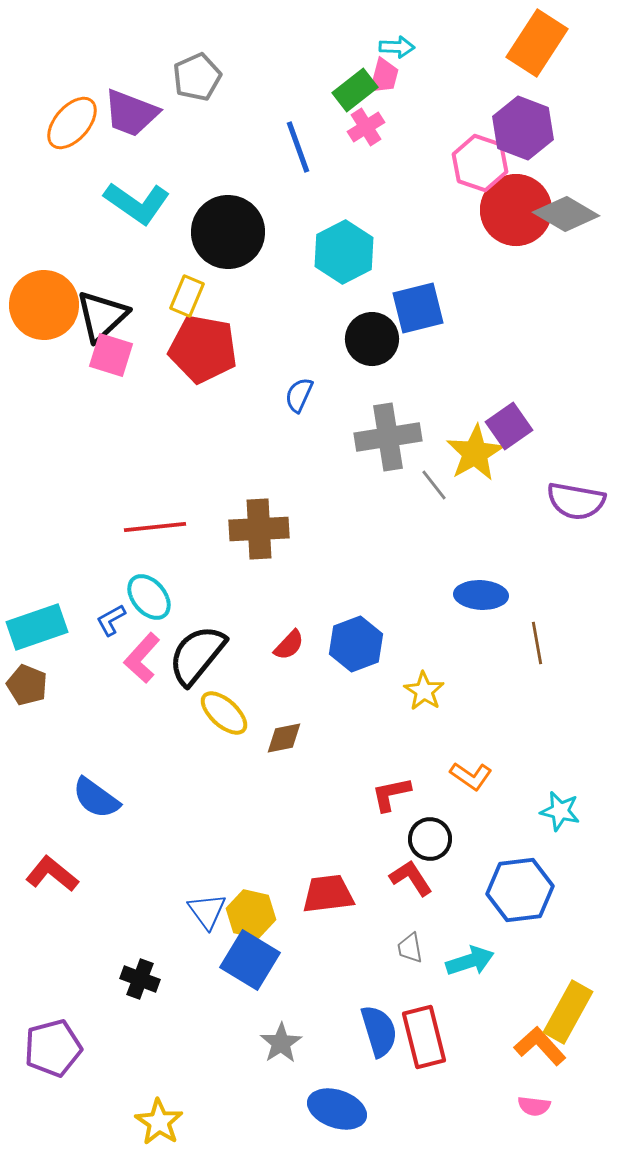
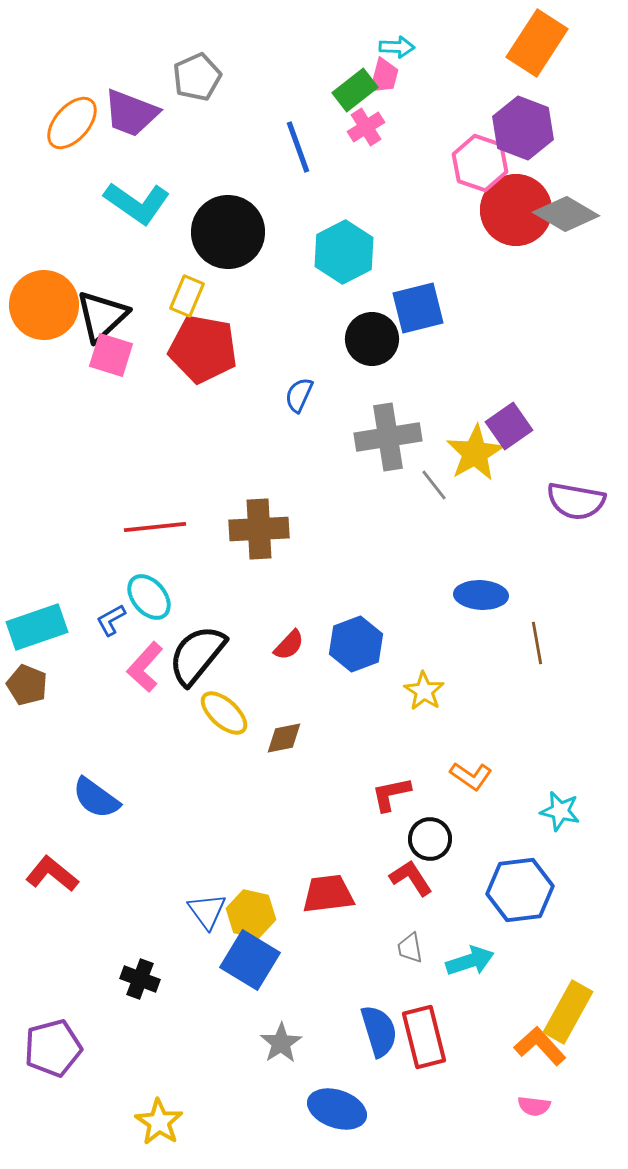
pink L-shape at (142, 658): moved 3 px right, 9 px down
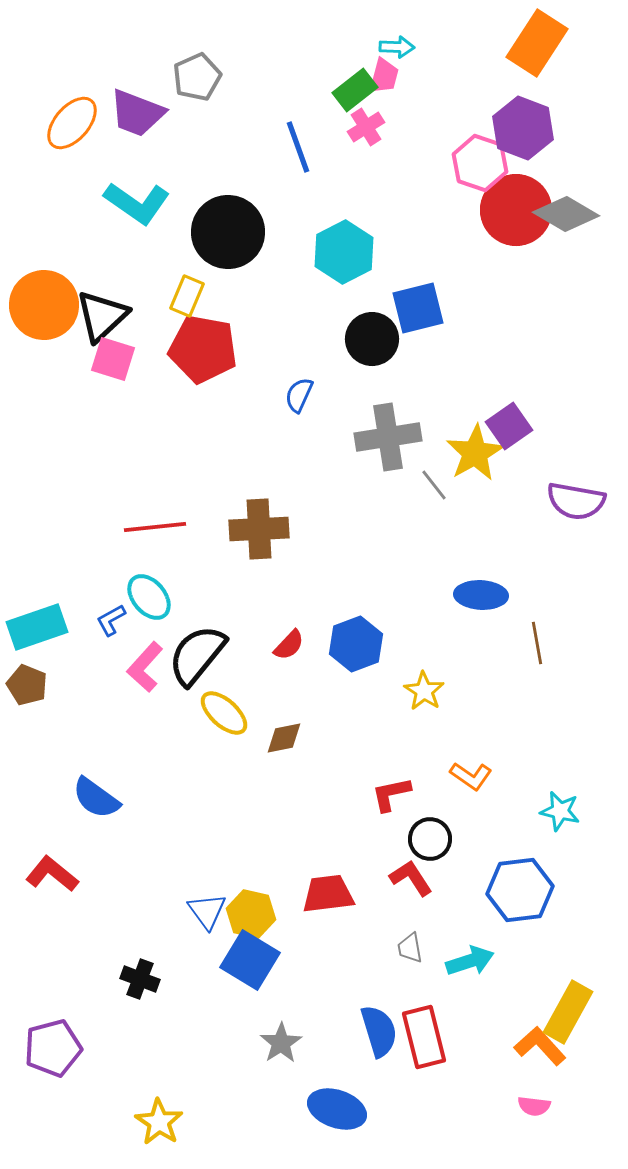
purple trapezoid at (131, 113): moved 6 px right
pink square at (111, 355): moved 2 px right, 4 px down
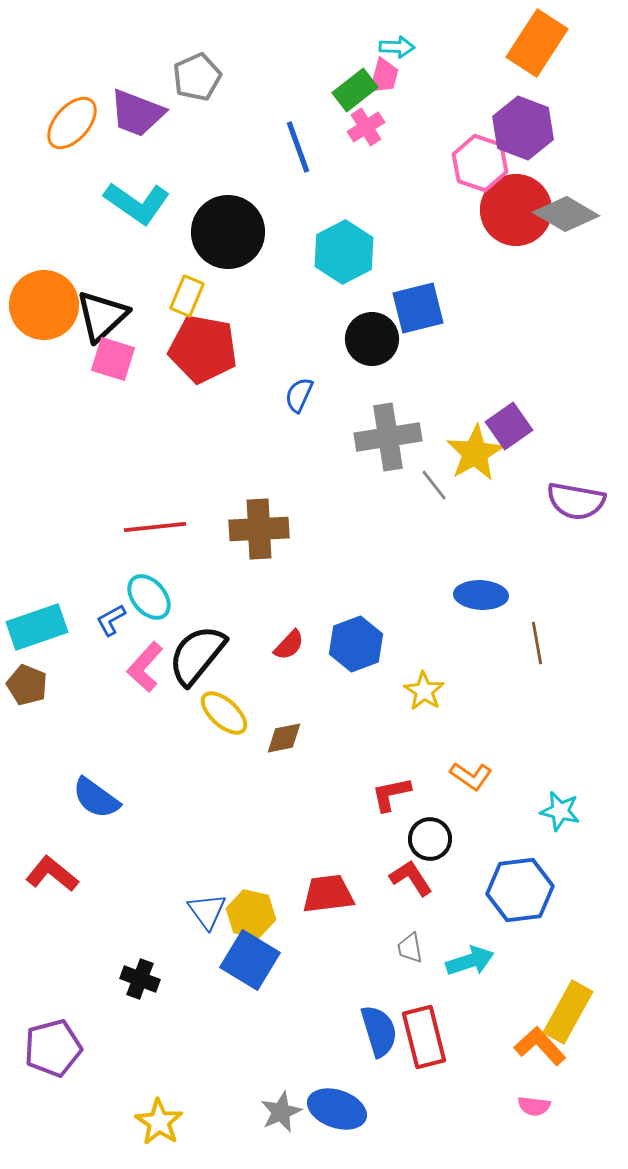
gray star at (281, 1043): moved 69 px down; rotated 9 degrees clockwise
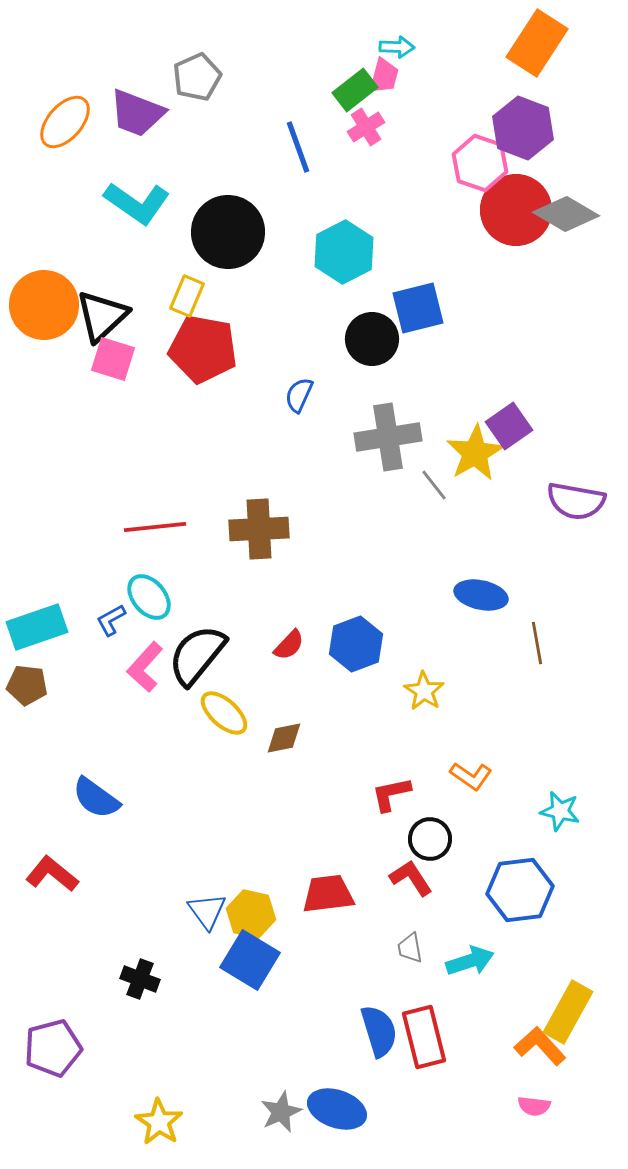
orange ellipse at (72, 123): moved 7 px left, 1 px up
blue ellipse at (481, 595): rotated 9 degrees clockwise
brown pentagon at (27, 685): rotated 15 degrees counterclockwise
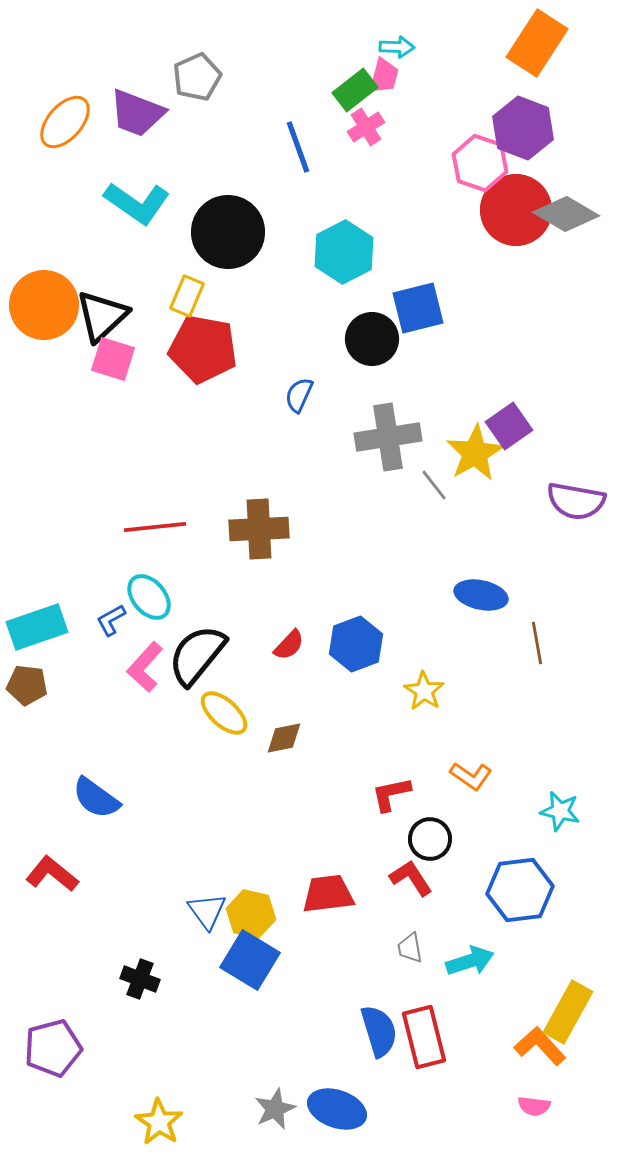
gray star at (281, 1112): moved 6 px left, 3 px up
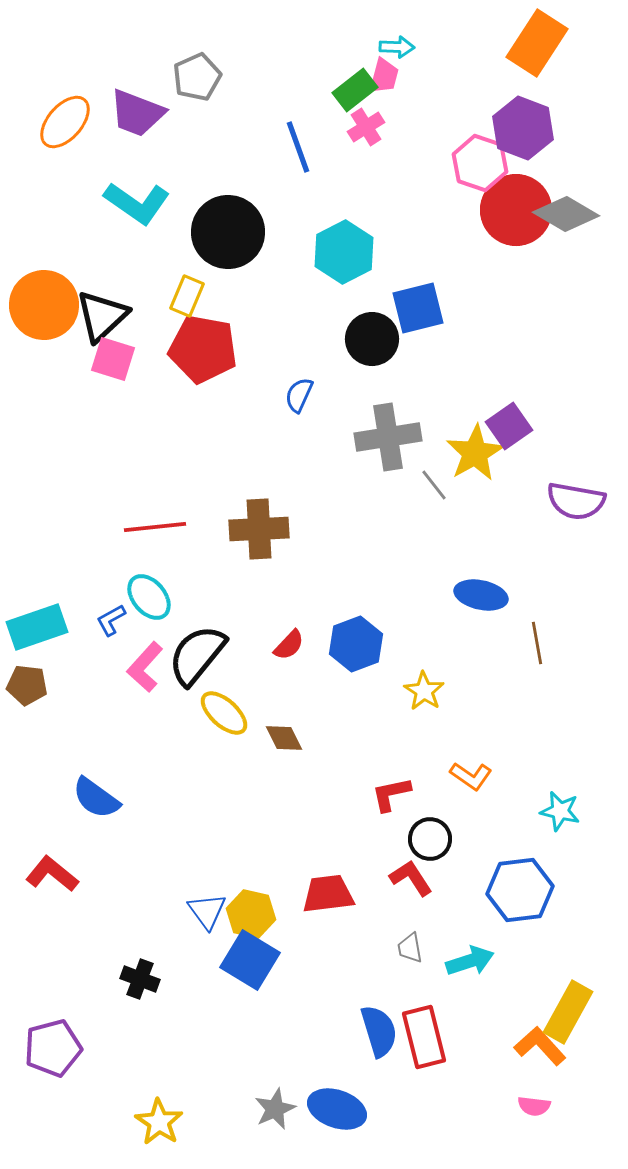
brown diamond at (284, 738): rotated 75 degrees clockwise
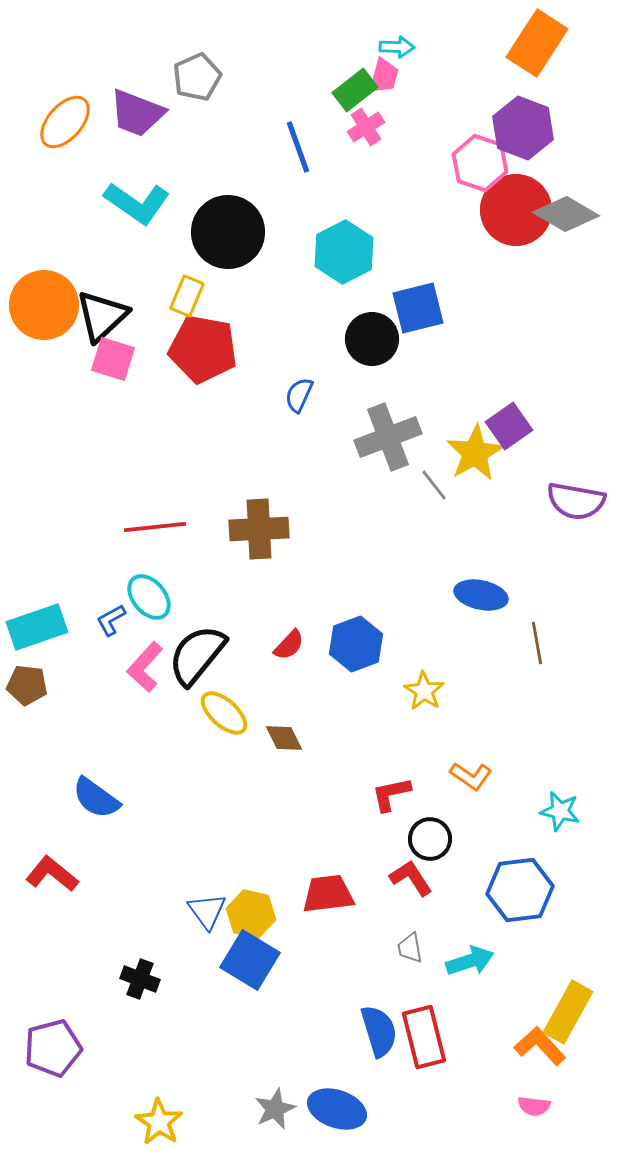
gray cross at (388, 437): rotated 12 degrees counterclockwise
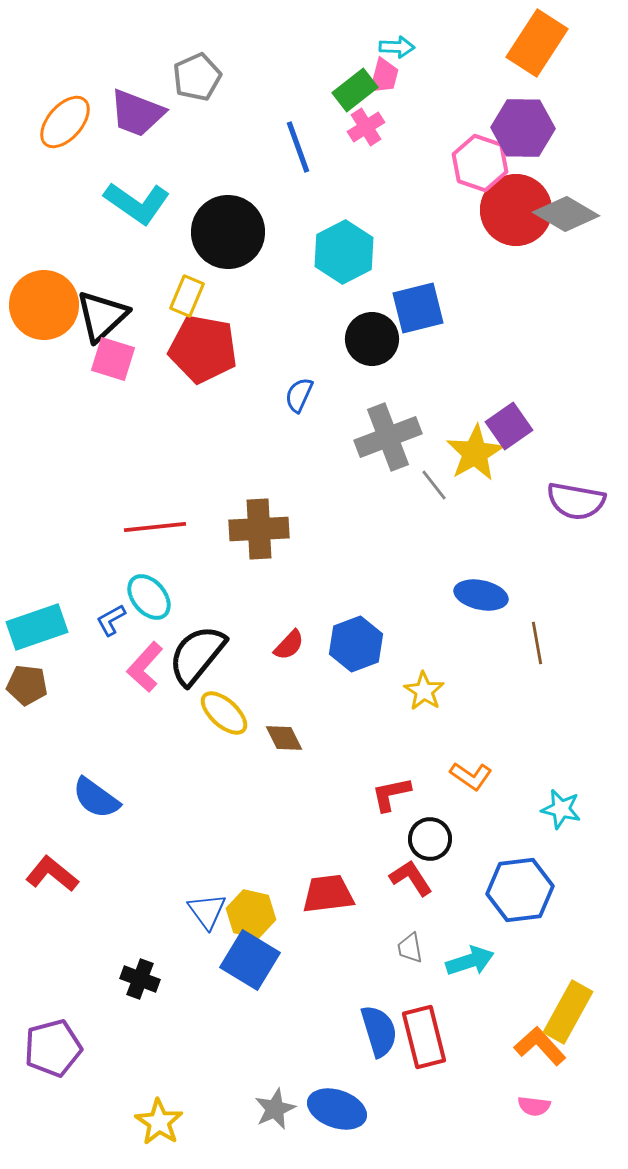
purple hexagon at (523, 128): rotated 20 degrees counterclockwise
cyan star at (560, 811): moved 1 px right, 2 px up
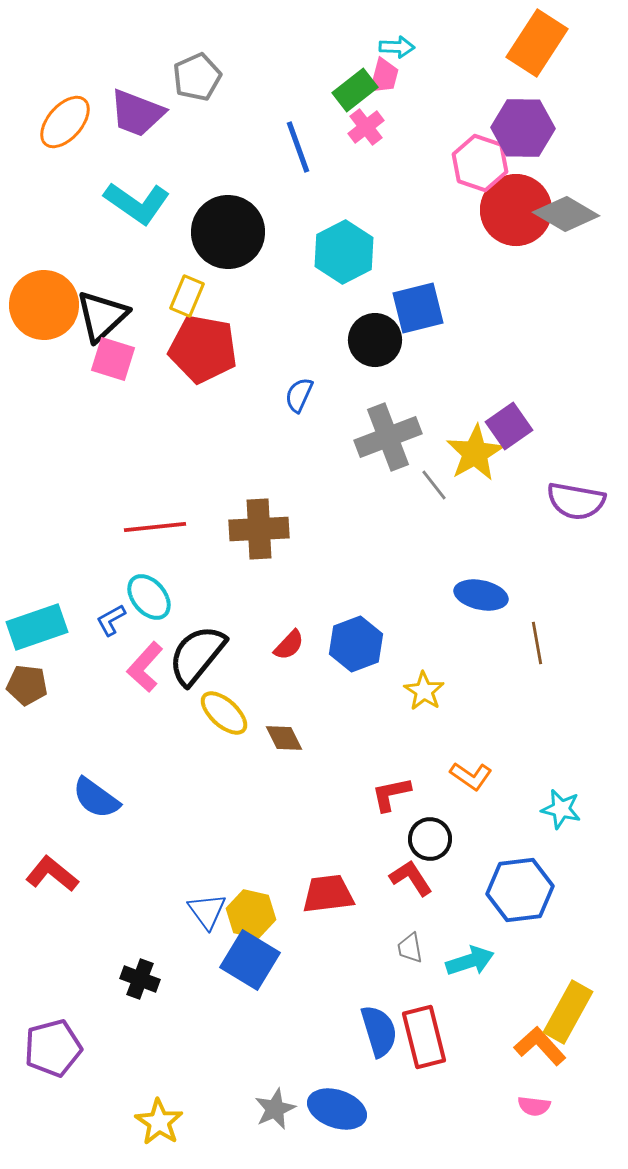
pink cross at (366, 127): rotated 6 degrees counterclockwise
black circle at (372, 339): moved 3 px right, 1 px down
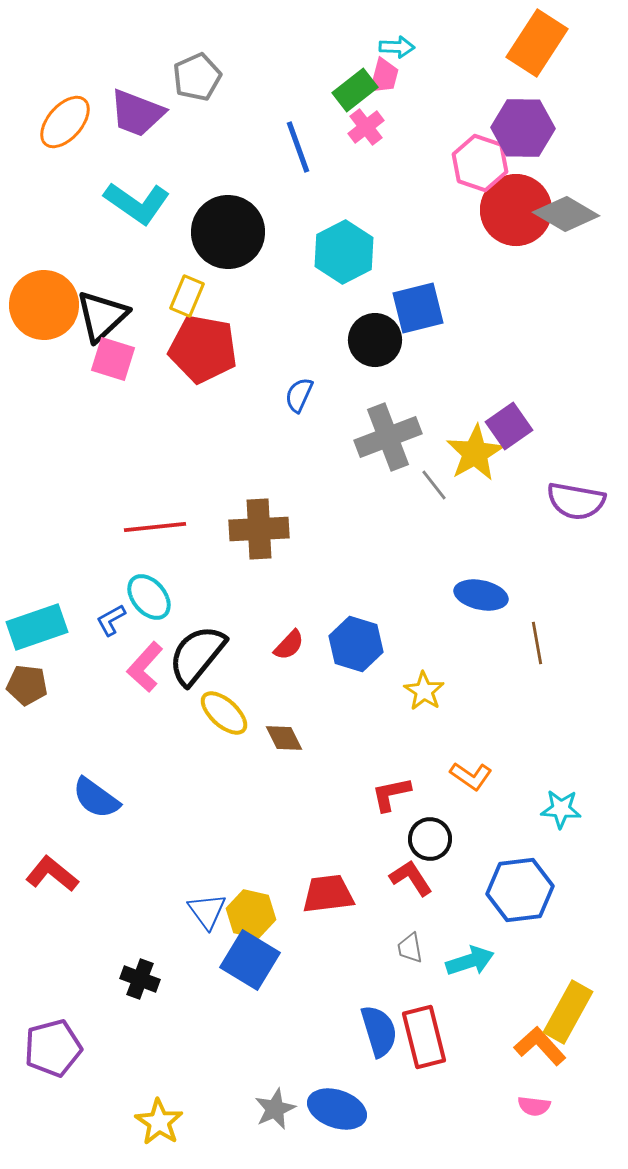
blue hexagon at (356, 644): rotated 22 degrees counterclockwise
cyan star at (561, 809): rotated 9 degrees counterclockwise
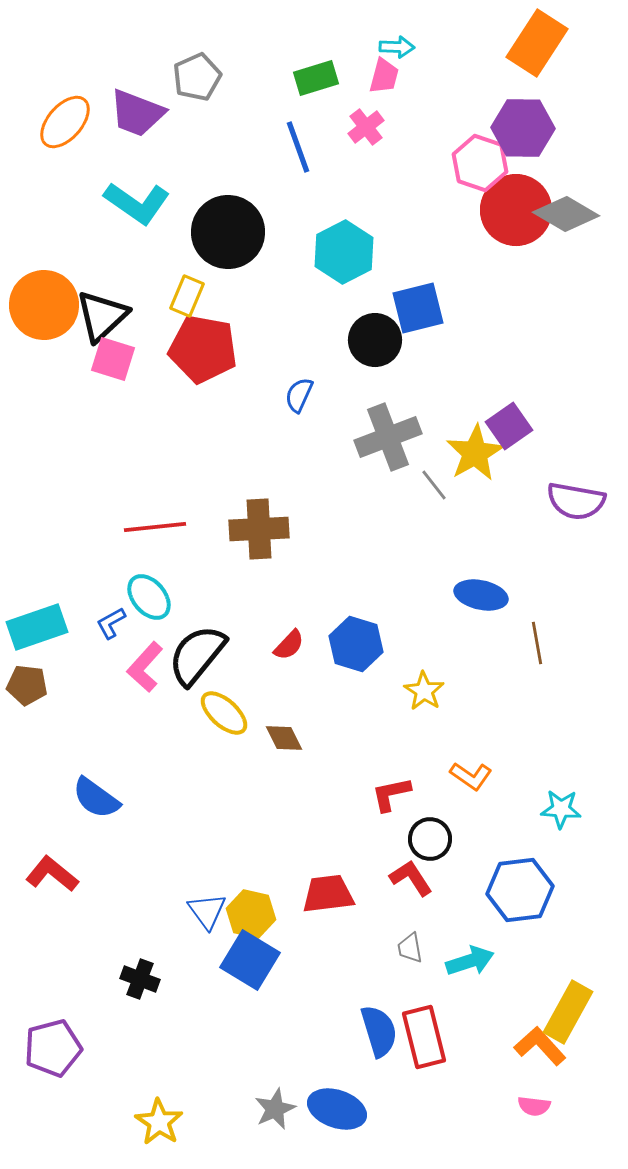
green rectangle at (355, 90): moved 39 px left, 12 px up; rotated 21 degrees clockwise
blue L-shape at (111, 620): moved 3 px down
